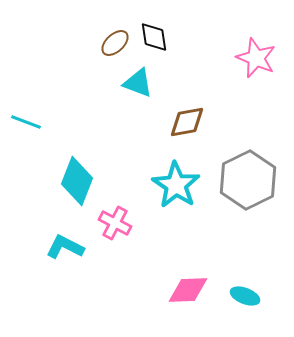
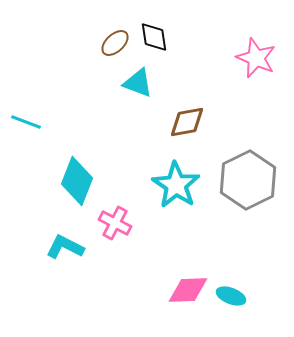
cyan ellipse: moved 14 px left
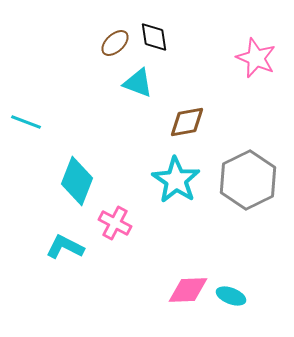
cyan star: moved 5 px up
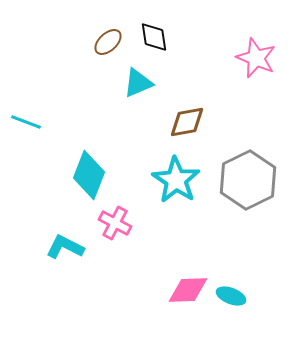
brown ellipse: moved 7 px left, 1 px up
cyan triangle: rotated 44 degrees counterclockwise
cyan diamond: moved 12 px right, 6 px up
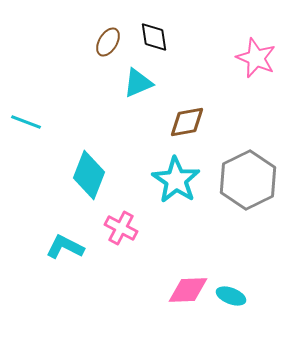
brown ellipse: rotated 16 degrees counterclockwise
pink cross: moved 6 px right, 5 px down
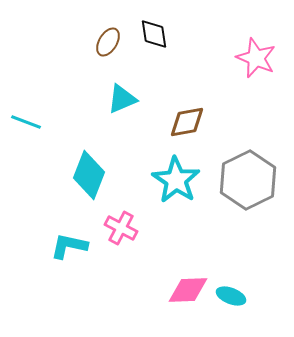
black diamond: moved 3 px up
cyan triangle: moved 16 px left, 16 px down
cyan L-shape: moved 4 px right, 1 px up; rotated 15 degrees counterclockwise
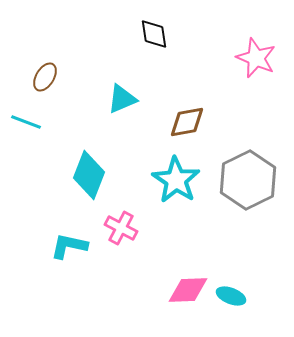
brown ellipse: moved 63 px left, 35 px down
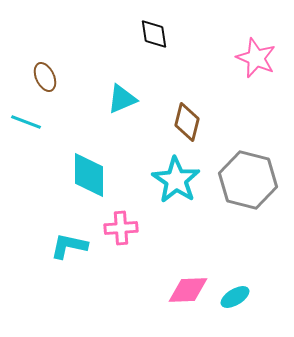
brown ellipse: rotated 56 degrees counterclockwise
brown diamond: rotated 66 degrees counterclockwise
cyan diamond: rotated 21 degrees counterclockwise
gray hexagon: rotated 20 degrees counterclockwise
pink cross: rotated 32 degrees counterclockwise
cyan ellipse: moved 4 px right, 1 px down; rotated 52 degrees counterclockwise
